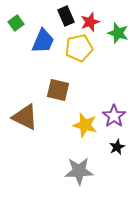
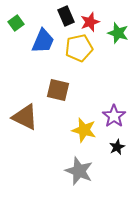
yellow star: moved 1 px left, 5 px down
gray star: rotated 24 degrees clockwise
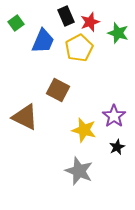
yellow pentagon: rotated 16 degrees counterclockwise
brown square: rotated 15 degrees clockwise
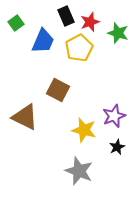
purple star: rotated 15 degrees clockwise
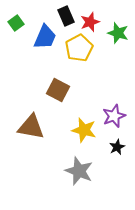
blue trapezoid: moved 2 px right, 4 px up
brown triangle: moved 6 px right, 10 px down; rotated 16 degrees counterclockwise
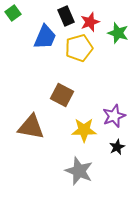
green square: moved 3 px left, 10 px up
yellow pentagon: rotated 12 degrees clockwise
brown square: moved 4 px right, 5 px down
yellow star: rotated 15 degrees counterclockwise
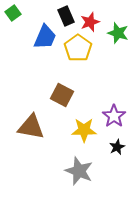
yellow pentagon: moved 1 px left; rotated 20 degrees counterclockwise
purple star: rotated 15 degrees counterclockwise
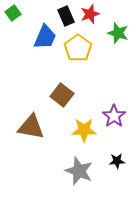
red star: moved 8 px up
brown square: rotated 10 degrees clockwise
black star: moved 14 px down; rotated 21 degrees clockwise
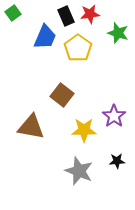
red star: rotated 12 degrees clockwise
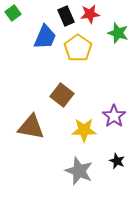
black star: rotated 28 degrees clockwise
